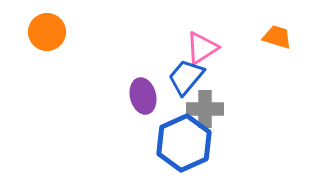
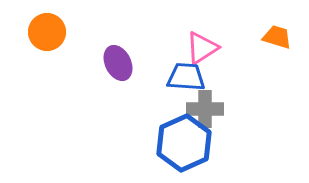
blue trapezoid: rotated 54 degrees clockwise
purple ellipse: moved 25 px left, 33 px up; rotated 12 degrees counterclockwise
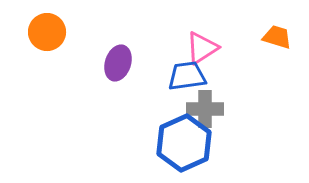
purple ellipse: rotated 44 degrees clockwise
blue trapezoid: moved 1 px right, 1 px up; rotated 12 degrees counterclockwise
